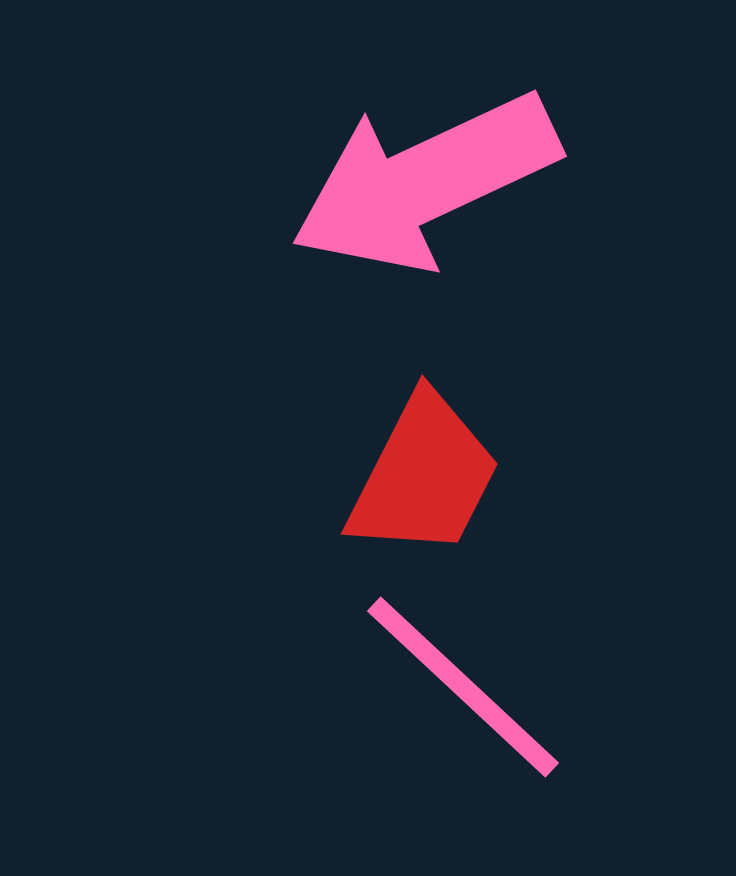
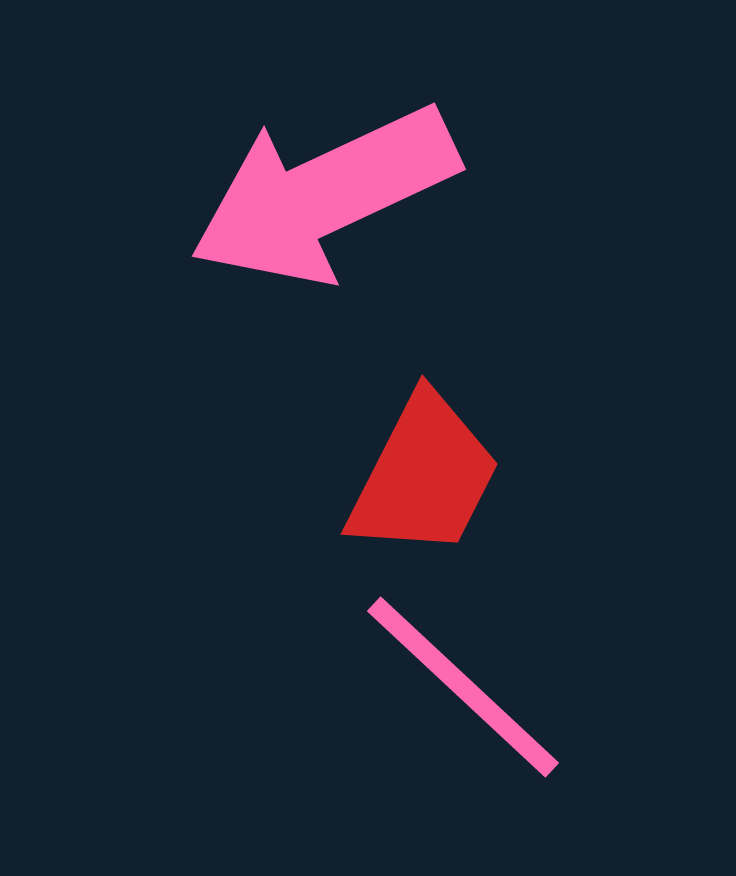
pink arrow: moved 101 px left, 13 px down
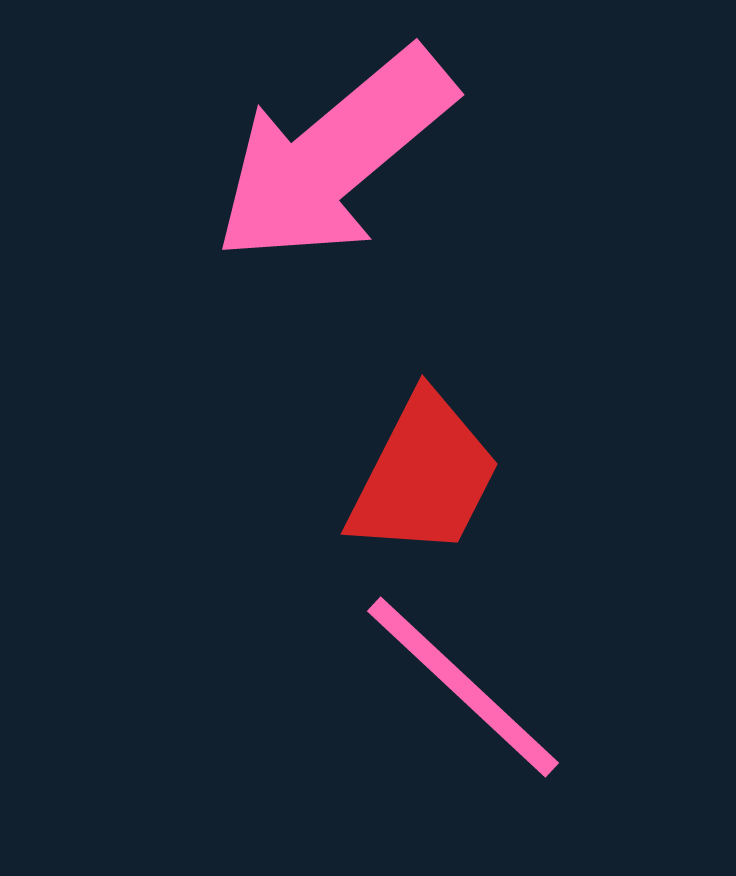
pink arrow: moved 10 px right, 39 px up; rotated 15 degrees counterclockwise
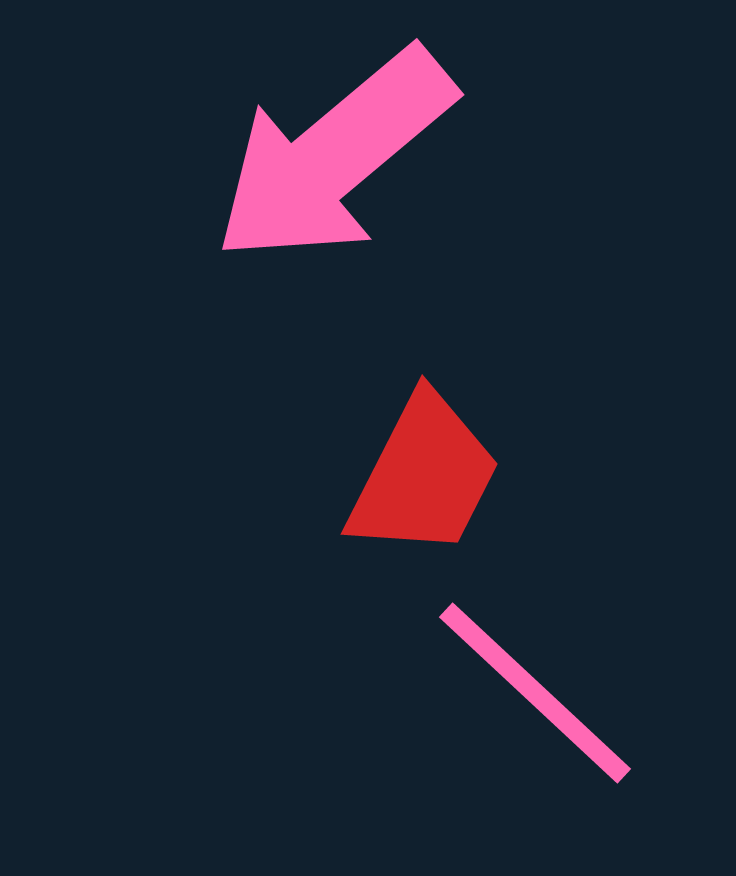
pink line: moved 72 px right, 6 px down
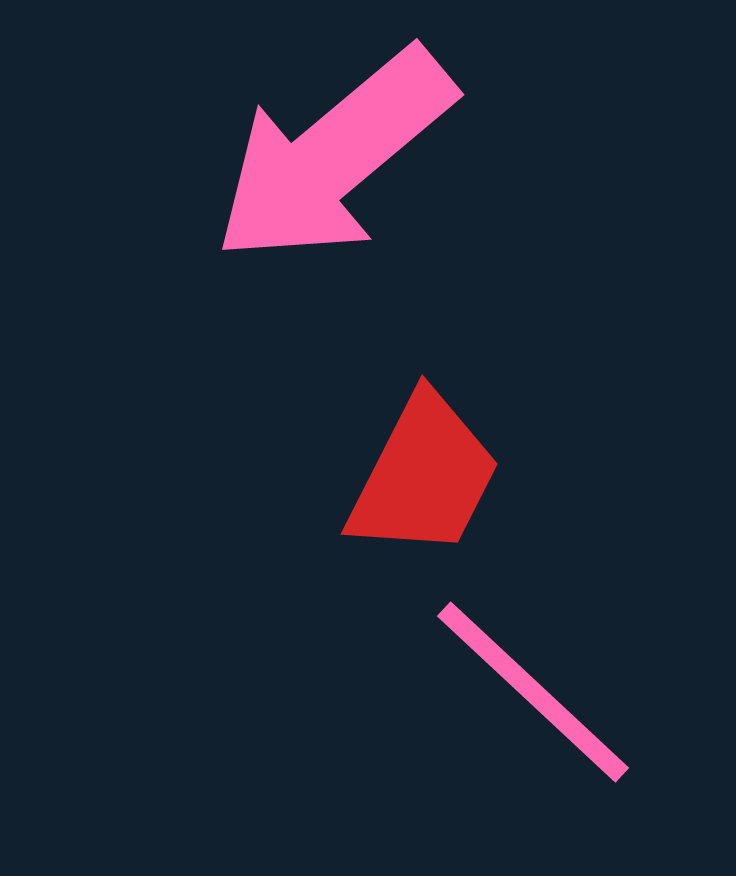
pink line: moved 2 px left, 1 px up
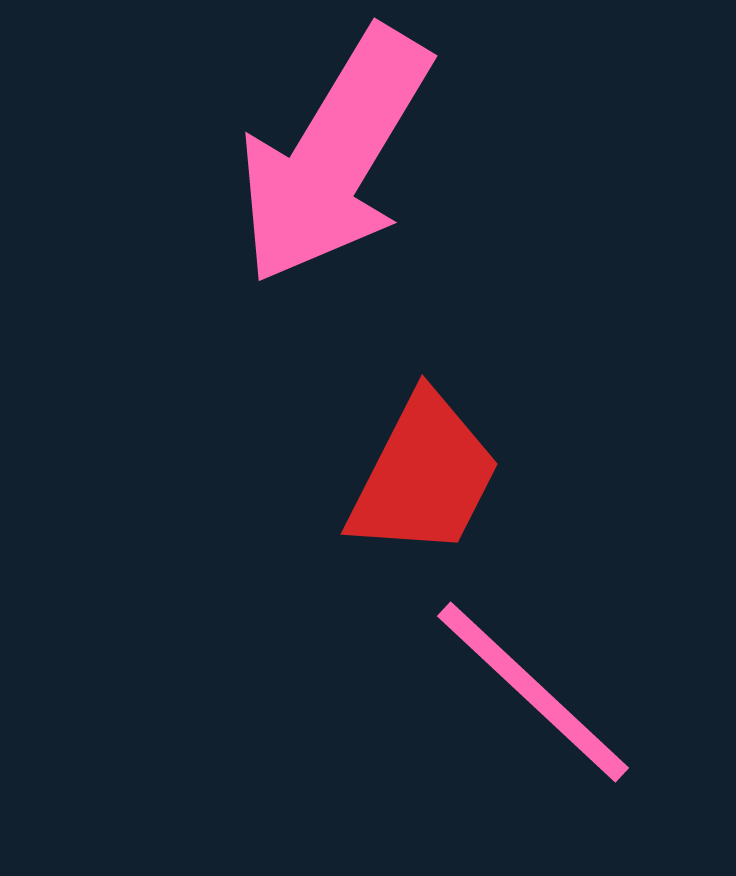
pink arrow: rotated 19 degrees counterclockwise
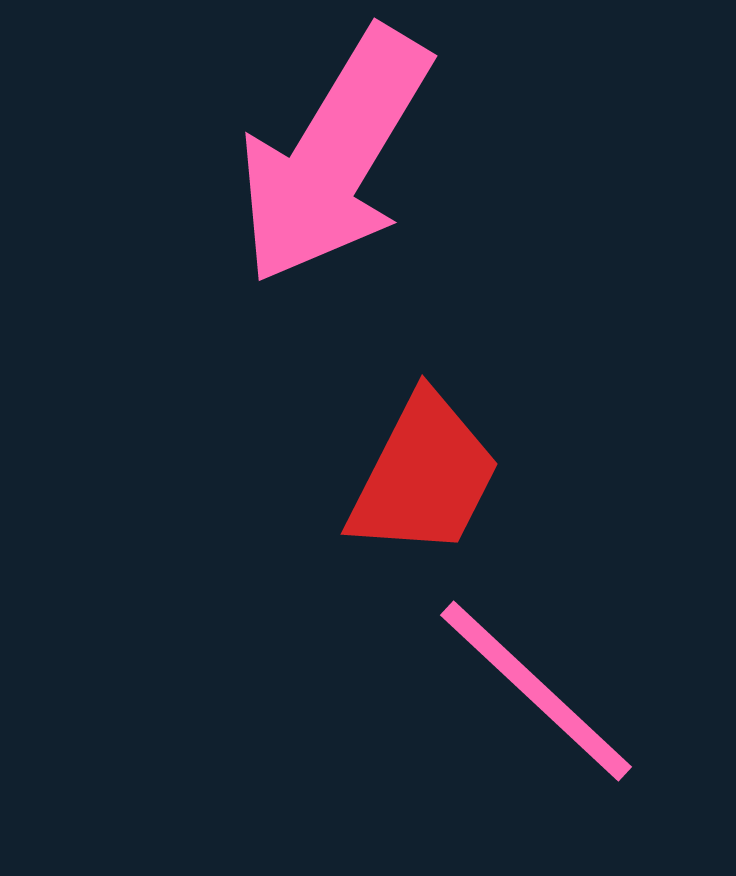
pink line: moved 3 px right, 1 px up
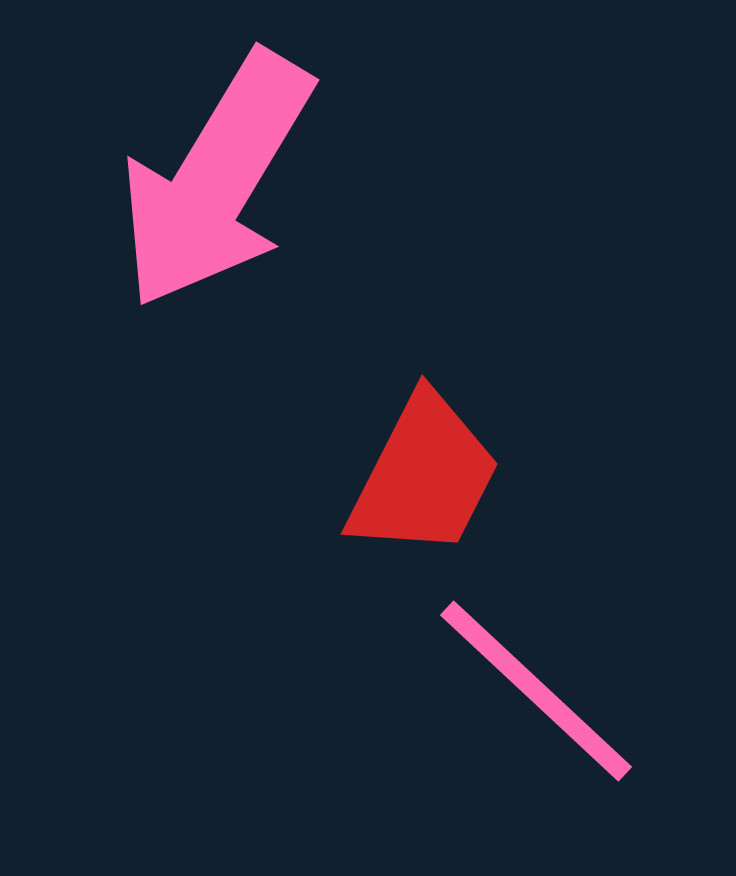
pink arrow: moved 118 px left, 24 px down
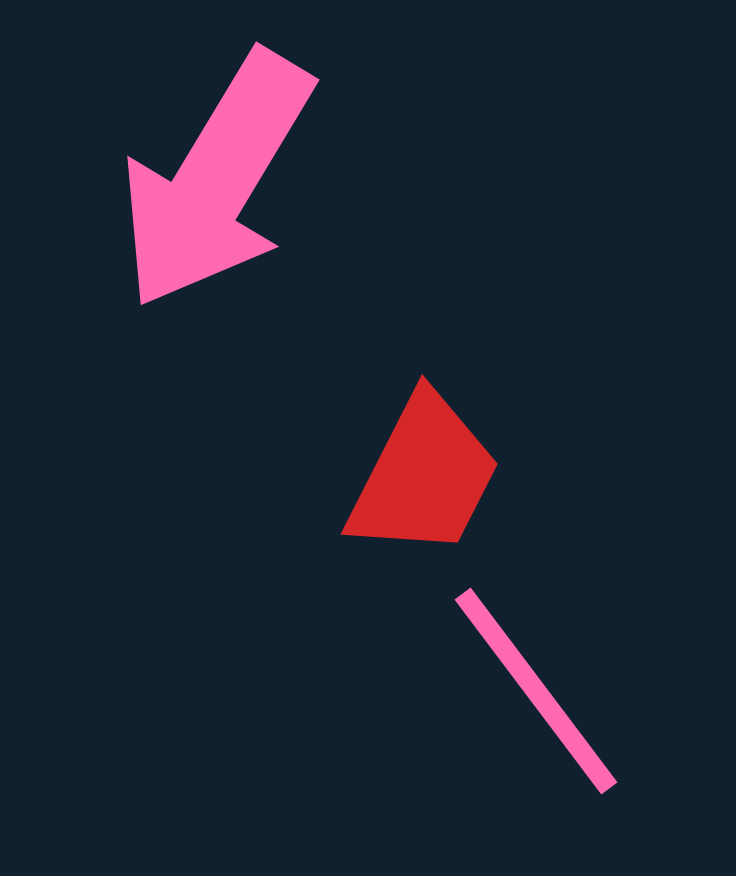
pink line: rotated 10 degrees clockwise
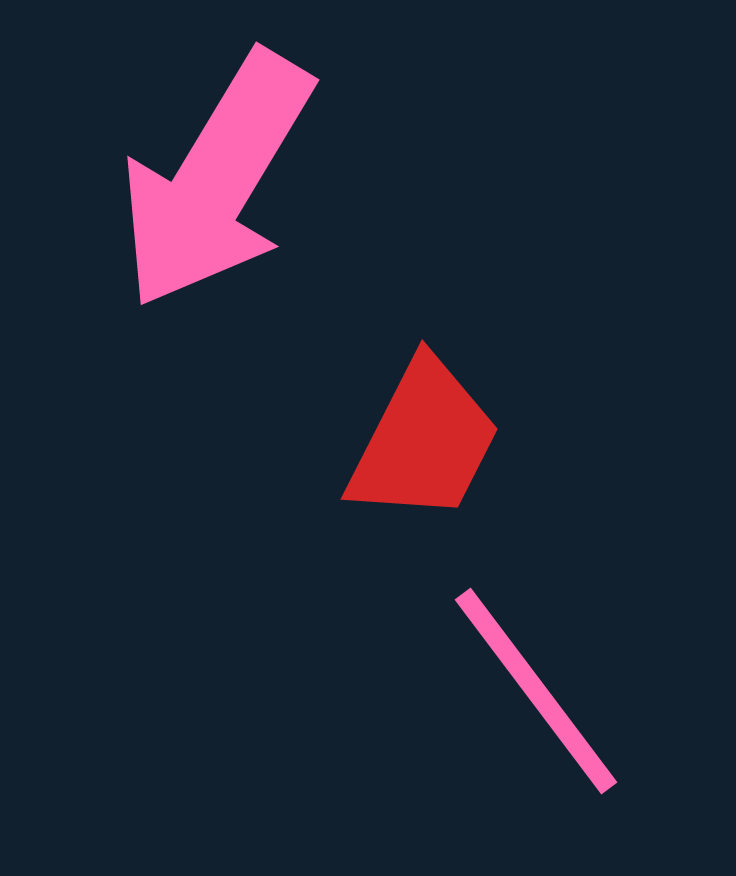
red trapezoid: moved 35 px up
